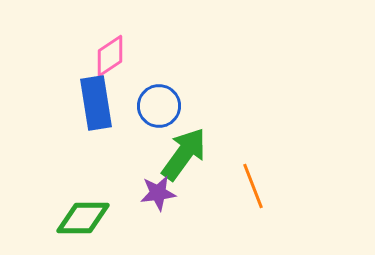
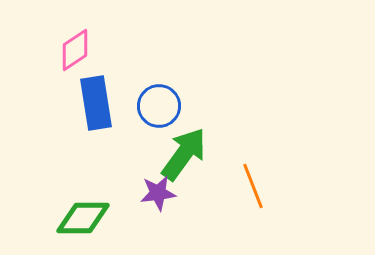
pink diamond: moved 35 px left, 6 px up
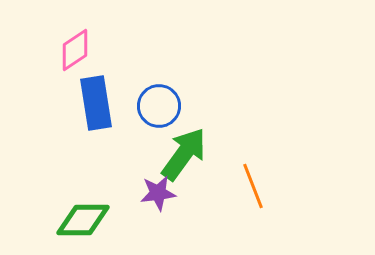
green diamond: moved 2 px down
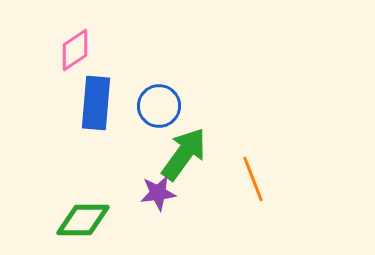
blue rectangle: rotated 14 degrees clockwise
orange line: moved 7 px up
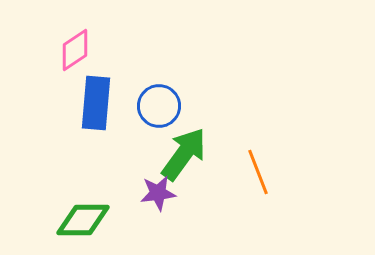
orange line: moved 5 px right, 7 px up
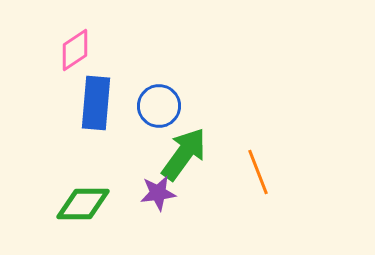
green diamond: moved 16 px up
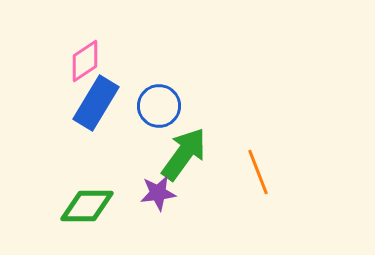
pink diamond: moved 10 px right, 11 px down
blue rectangle: rotated 26 degrees clockwise
green diamond: moved 4 px right, 2 px down
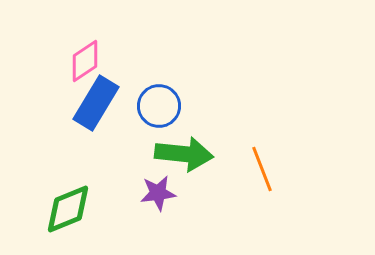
green arrow: rotated 60 degrees clockwise
orange line: moved 4 px right, 3 px up
green diamond: moved 19 px left, 3 px down; rotated 22 degrees counterclockwise
